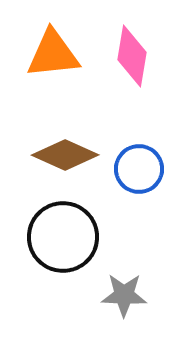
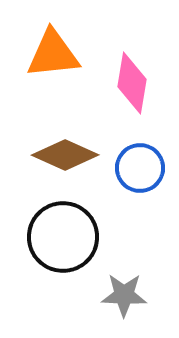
pink diamond: moved 27 px down
blue circle: moved 1 px right, 1 px up
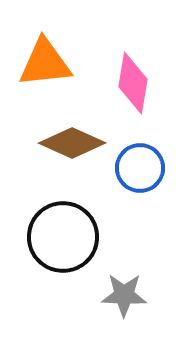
orange triangle: moved 8 px left, 9 px down
pink diamond: moved 1 px right
brown diamond: moved 7 px right, 12 px up
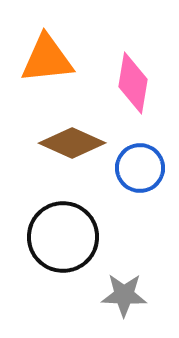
orange triangle: moved 2 px right, 4 px up
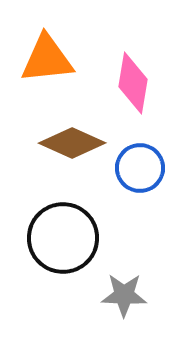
black circle: moved 1 px down
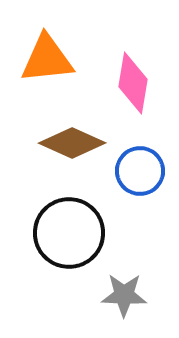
blue circle: moved 3 px down
black circle: moved 6 px right, 5 px up
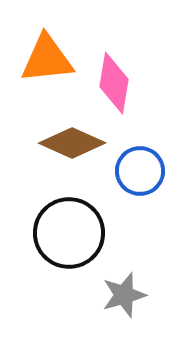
pink diamond: moved 19 px left
gray star: rotated 18 degrees counterclockwise
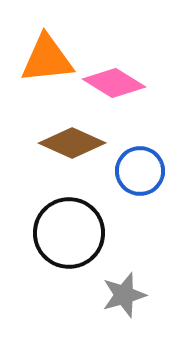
pink diamond: rotated 68 degrees counterclockwise
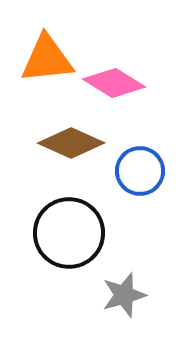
brown diamond: moved 1 px left
